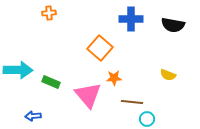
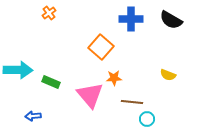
orange cross: rotated 32 degrees counterclockwise
black semicircle: moved 2 px left, 5 px up; rotated 20 degrees clockwise
orange square: moved 1 px right, 1 px up
pink triangle: moved 2 px right
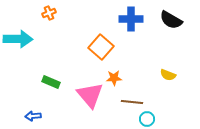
orange cross: rotated 16 degrees clockwise
cyan arrow: moved 31 px up
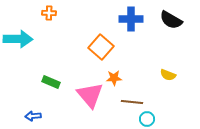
orange cross: rotated 24 degrees clockwise
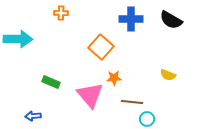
orange cross: moved 12 px right
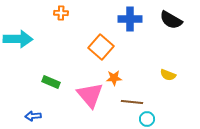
blue cross: moved 1 px left
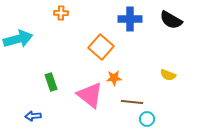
cyan arrow: rotated 16 degrees counterclockwise
green rectangle: rotated 48 degrees clockwise
pink triangle: rotated 12 degrees counterclockwise
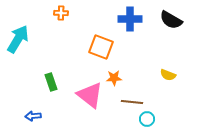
cyan arrow: rotated 44 degrees counterclockwise
orange square: rotated 20 degrees counterclockwise
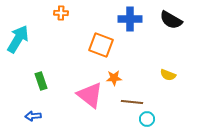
orange square: moved 2 px up
green rectangle: moved 10 px left, 1 px up
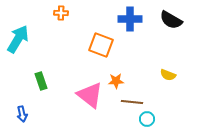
orange star: moved 2 px right, 3 px down
blue arrow: moved 11 px left, 2 px up; rotated 98 degrees counterclockwise
